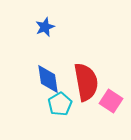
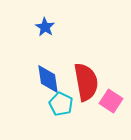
blue star: rotated 18 degrees counterclockwise
cyan pentagon: moved 1 px right; rotated 15 degrees counterclockwise
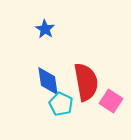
blue star: moved 2 px down
blue diamond: moved 2 px down
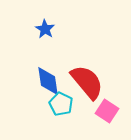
red semicircle: moved 1 px right; rotated 30 degrees counterclockwise
pink square: moved 4 px left, 10 px down
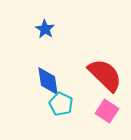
red semicircle: moved 18 px right, 7 px up; rotated 6 degrees counterclockwise
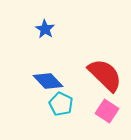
blue diamond: rotated 36 degrees counterclockwise
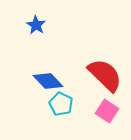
blue star: moved 9 px left, 4 px up
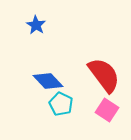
red semicircle: moved 1 px left; rotated 9 degrees clockwise
pink square: moved 1 px up
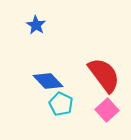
pink square: rotated 15 degrees clockwise
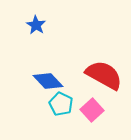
red semicircle: rotated 24 degrees counterclockwise
pink square: moved 15 px left
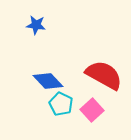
blue star: rotated 24 degrees counterclockwise
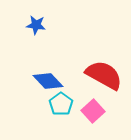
cyan pentagon: rotated 10 degrees clockwise
pink square: moved 1 px right, 1 px down
